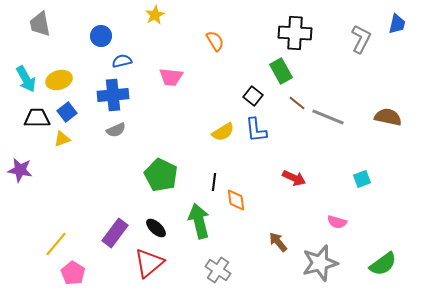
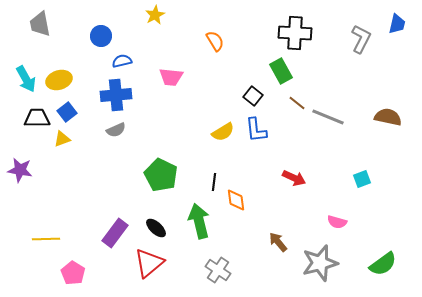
blue cross: moved 3 px right
yellow line: moved 10 px left, 5 px up; rotated 48 degrees clockwise
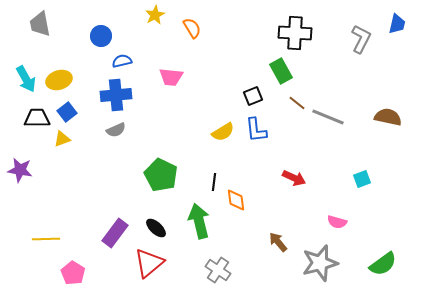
orange semicircle: moved 23 px left, 13 px up
black square: rotated 30 degrees clockwise
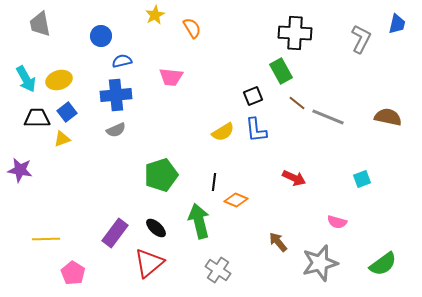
green pentagon: rotated 28 degrees clockwise
orange diamond: rotated 60 degrees counterclockwise
